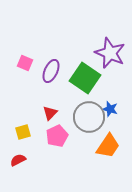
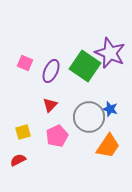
green square: moved 12 px up
red triangle: moved 8 px up
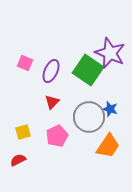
green square: moved 3 px right, 4 px down
red triangle: moved 2 px right, 3 px up
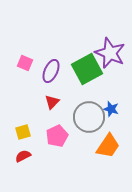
green square: moved 1 px left, 1 px up; rotated 28 degrees clockwise
blue star: moved 1 px right
red semicircle: moved 5 px right, 4 px up
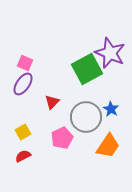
purple ellipse: moved 28 px left, 13 px down; rotated 10 degrees clockwise
blue star: rotated 14 degrees clockwise
gray circle: moved 3 px left
yellow square: rotated 14 degrees counterclockwise
pink pentagon: moved 5 px right, 2 px down
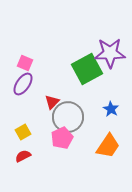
purple star: rotated 24 degrees counterclockwise
gray circle: moved 18 px left
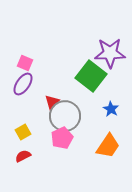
green square: moved 4 px right, 7 px down; rotated 24 degrees counterclockwise
gray circle: moved 3 px left, 1 px up
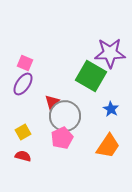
green square: rotated 8 degrees counterclockwise
red semicircle: rotated 42 degrees clockwise
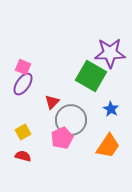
pink square: moved 2 px left, 4 px down
gray circle: moved 6 px right, 4 px down
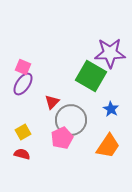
red semicircle: moved 1 px left, 2 px up
